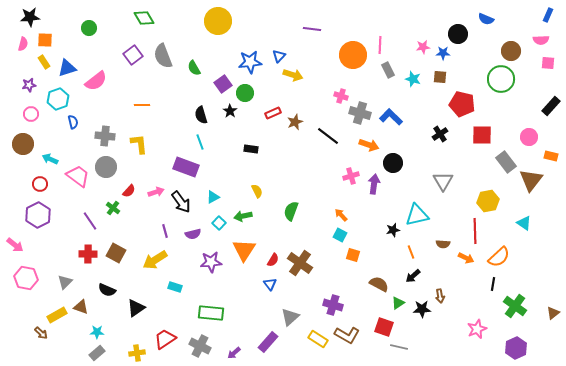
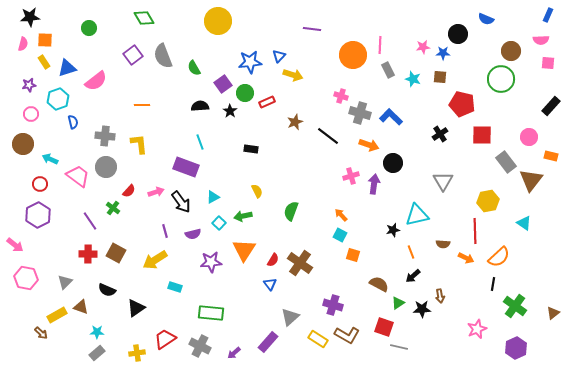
red rectangle at (273, 113): moved 6 px left, 11 px up
black semicircle at (201, 115): moved 1 px left, 9 px up; rotated 102 degrees clockwise
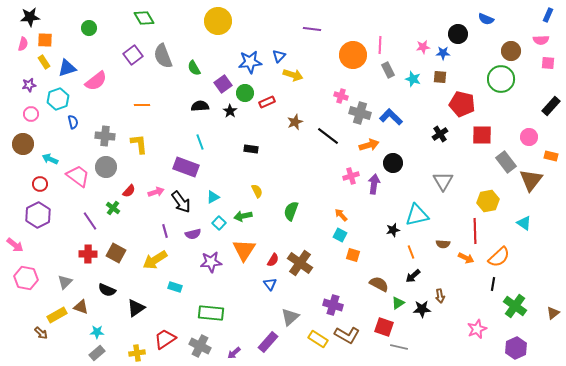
orange arrow at (369, 145): rotated 36 degrees counterclockwise
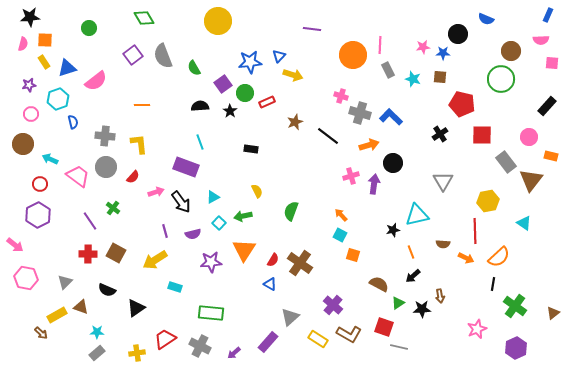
pink square at (548, 63): moved 4 px right
black rectangle at (551, 106): moved 4 px left
red semicircle at (129, 191): moved 4 px right, 14 px up
blue triangle at (270, 284): rotated 24 degrees counterclockwise
purple cross at (333, 305): rotated 24 degrees clockwise
brown L-shape at (347, 335): moved 2 px right, 1 px up
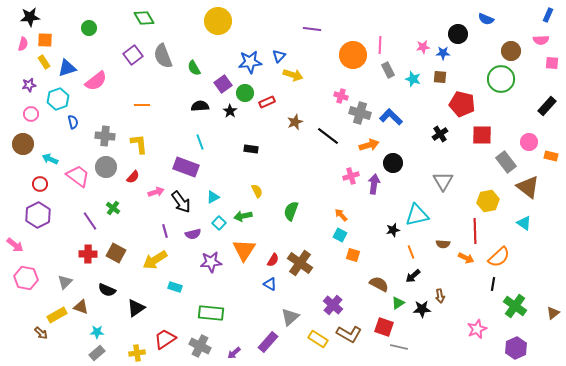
pink circle at (529, 137): moved 5 px down
brown triangle at (531, 180): moved 3 px left, 7 px down; rotated 30 degrees counterclockwise
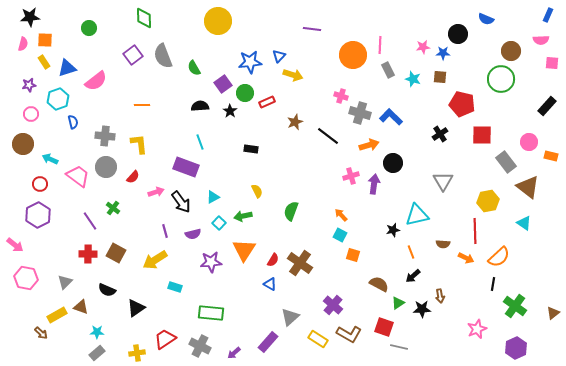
green diamond at (144, 18): rotated 30 degrees clockwise
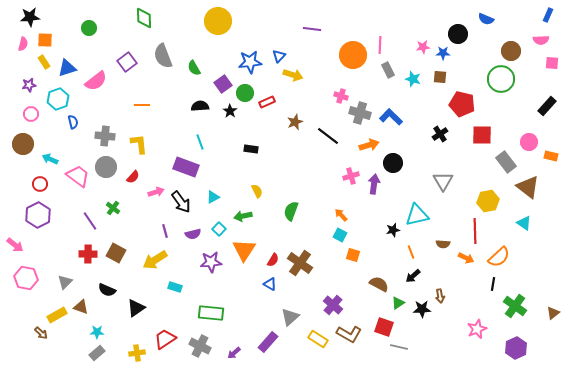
purple square at (133, 55): moved 6 px left, 7 px down
cyan square at (219, 223): moved 6 px down
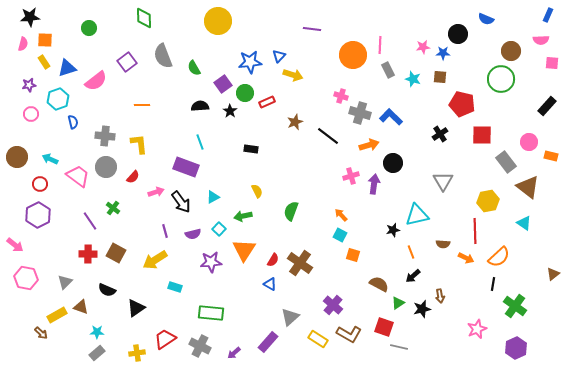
brown circle at (23, 144): moved 6 px left, 13 px down
black star at (422, 309): rotated 12 degrees counterclockwise
brown triangle at (553, 313): moved 39 px up
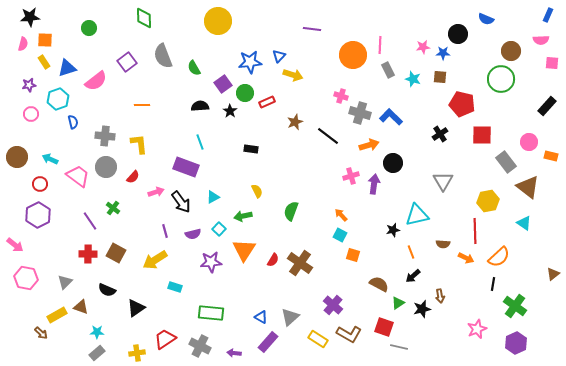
blue triangle at (270, 284): moved 9 px left, 33 px down
purple hexagon at (516, 348): moved 5 px up
purple arrow at (234, 353): rotated 48 degrees clockwise
